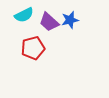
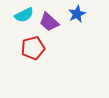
blue star: moved 7 px right, 6 px up; rotated 12 degrees counterclockwise
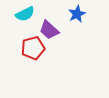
cyan semicircle: moved 1 px right, 1 px up
purple trapezoid: moved 8 px down
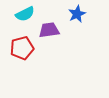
purple trapezoid: rotated 130 degrees clockwise
red pentagon: moved 11 px left
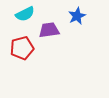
blue star: moved 2 px down
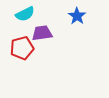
blue star: rotated 12 degrees counterclockwise
purple trapezoid: moved 7 px left, 3 px down
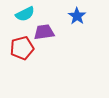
purple trapezoid: moved 2 px right, 1 px up
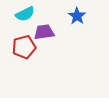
red pentagon: moved 2 px right, 1 px up
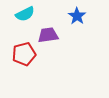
purple trapezoid: moved 4 px right, 3 px down
red pentagon: moved 7 px down
